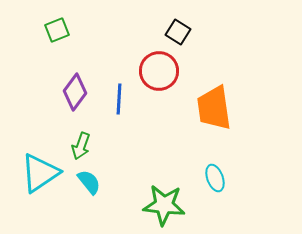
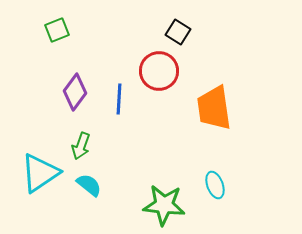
cyan ellipse: moved 7 px down
cyan semicircle: moved 3 px down; rotated 12 degrees counterclockwise
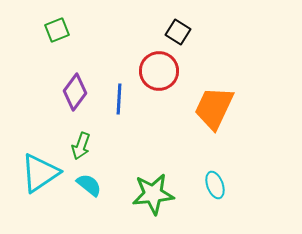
orange trapezoid: rotated 33 degrees clockwise
green star: moved 11 px left, 11 px up; rotated 12 degrees counterclockwise
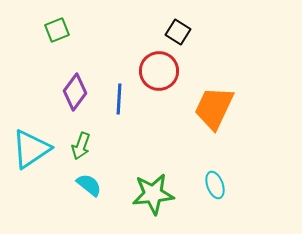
cyan triangle: moved 9 px left, 24 px up
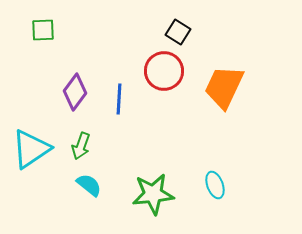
green square: moved 14 px left; rotated 20 degrees clockwise
red circle: moved 5 px right
orange trapezoid: moved 10 px right, 21 px up
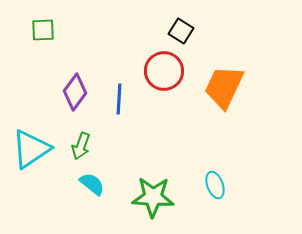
black square: moved 3 px right, 1 px up
cyan semicircle: moved 3 px right, 1 px up
green star: moved 3 px down; rotated 9 degrees clockwise
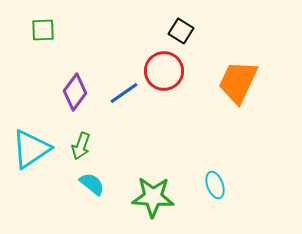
orange trapezoid: moved 14 px right, 5 px up
blue line: moved 5 px right, 6 px up; rotated 52 degrees clockwise
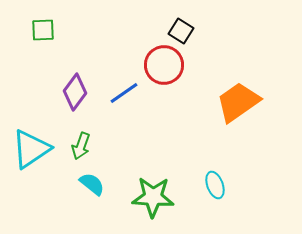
red circle: moved 6 px up
orange trapezoid: moved 20 px down; rotated 30 degrees clockwise
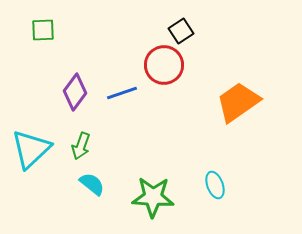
black square: rotated 25 degrees clockwise
blue line: moved 2 px left; rotated 16 degrees clockwise
cyan triangle: rotated 9 degrees counterclockwise
